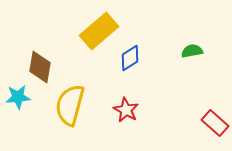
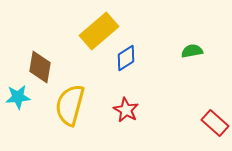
blue diamond: moved 4 px left
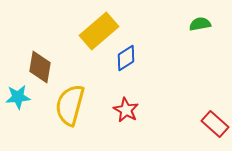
green semicircle: moved 8 px right, 27 px up
red rectangle: moved 1 px down
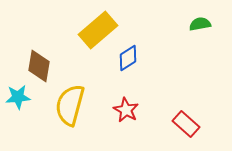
yellow rectangle: moved 1 px left, 1 px up
blue diamond: moved 2 px right
brown diamond: moved 1 px left, 1 px up
red rectangle: moved 29 px left
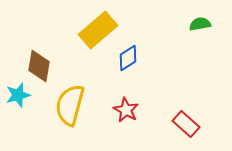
cyan star: moved 2 px up; rotated 10 degrees counterclockwise
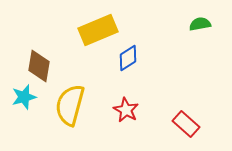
yellow rectangle: rotated 18 degrees clockwise
cyan star: moved 6 px right, 2 px down
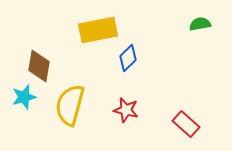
yellow rectangle: rotated 12 degrees clockwise
blue diamond: rotated 12 degrees counterclockwise
red star: rotated 15 degrees counterclockwise
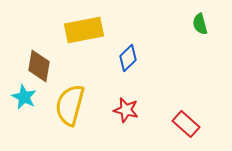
green semicircle: rotated 95 degrees counterclockwise
yellow rectangle: moved 14 px left
cyan star: rotated 30 degrees counterclockwise
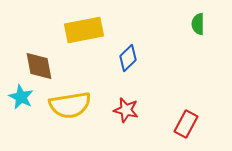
green semicircle: moved 2 px left; rotated 15 degrees clockwise
brown diamond: rotated 20 degrees counterclockwise
cyan star: moved 3 px left
yellow semicircle: rotated 114 degrees counterclockwise
red rectangle: rotated 76 degrees clockwise
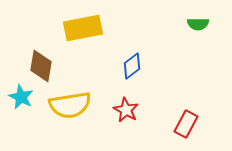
green semicircle: rotated 90 degrees counterclockwise
yellow rectangle: moved 1 px left, 2 px up
blue diamond: moved 4 px right, 8 px down; rotated 8 degrees clockwise
brown diamond: moved 2 px right; rotated 20 degrees clockwise
red star: rotated 15 degrees clockwise
